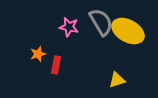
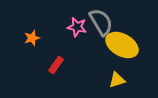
pink star: moved 8 px right
yellow ellipse: moved 6 px left, 14 px down
orange star: moved 6 px left, 16 px up
red rectangle: rotated 24 degrees clockwise
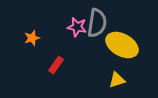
gray semicircle: moved 4 px left, 1 px down; rotated 40 degrees clockwise
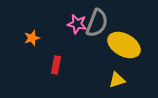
gray semicircle: rotated 12 degrees clockwise
pink star: moved 3 px up
yellow ellipse: moved 2 px right
red rectangle: rotated 24 degrees counterclockwise
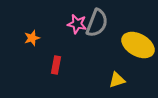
yellow ellipse: moved 14 px right
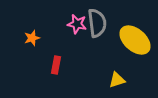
gray semicircle: rotated 28 degrees counterclockwise
yellow ellipse: moved 3 px left, 5 px up; rotated 12 degrees clockwise
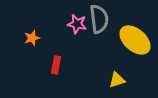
gray semicircle: moved 2 px right, 4 px up
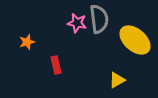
pink star: moved 1 px up
orange star: moved 5 px left, 4 px down
red rectangle: rotated 24 degrees counterclockwise
yellow triangle: rotated 12 degrees counterclockwise
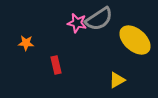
gray semicircle: rotated 64 degrees clockwise
orange star: moved 1 px left, 1 px down; rotated 21 degrees clockwise
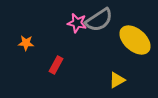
gray semicircle: moved 1 px down
red rectangle: rotated 42 degrees clockwise
